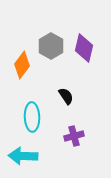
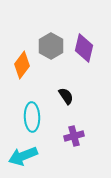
cyan arrow: rotated 24 degrees counterclockwise
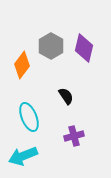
cyan ellipse: moved 3 px left; rotated 20 degrees counterclockwise
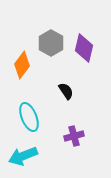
gray hexagon: moved 3 px up
black semicircle: moved 5 px up
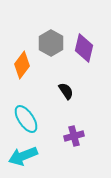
cyan ellipse: moved 3 px left, 2 px down; rotated 12 degrees counterclockwise
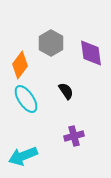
purple diamond: moved 7 px right, 5 px down; rotated 20 degrees counterclockwise
orange diamond: moved 2 px left
cyan ellipse: moved 20 px up
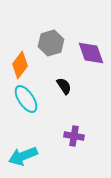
gray hexagon: rotated 15 degrees clockwise
purple diamond: rotated 12 degrees counterclockwise
black semicircle: moved 2 px left, 5 px up
purple cross: rotated 24 degrees clockwise
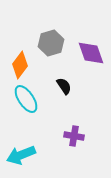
cyan arrow: moved 2 px left, 1 px up
